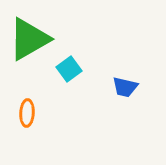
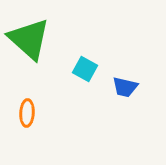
green triangle: rotated 48 degrees counterclockwise
cyan square: moved 16 px right; rotated 25 degrees counterclockwise
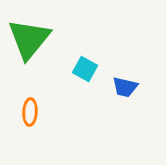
green triangle: rotated 27 degrees clockwise
orange ellipse: moved 3 px right, 1 px up
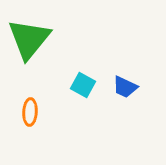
cyan square: moved 2 px left, 16 px down
blue trapezoid: rotated 12 degrees clockwise
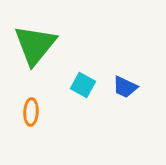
green triangle: moved 6 px right, 6 px down
orange ellipse: moved 1 px right
